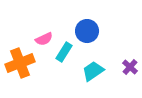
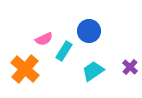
blue circle: moved 2 px right
cyan rectangle: moved 1 px up
orange cross: moved 5 px right, 6 px down; rotated 28 degrees counterclockwise
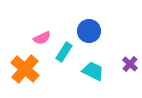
pink semicircle: moved 2 px left, 1 px up
cyan rectangle: moved 1 px down
purple cross: moved 3 px up
cyan trapezoid: rotated 60 degrees clockwise
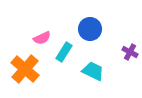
blue circle: moved 1 px right, 2 px up
purple cross: moved 12 px up; rotated 14 degrees counterclockwise
